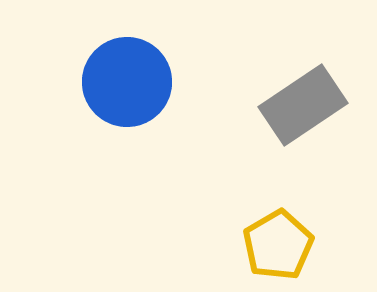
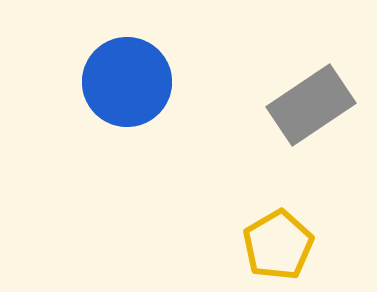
gray rectangle: moved 8 px right
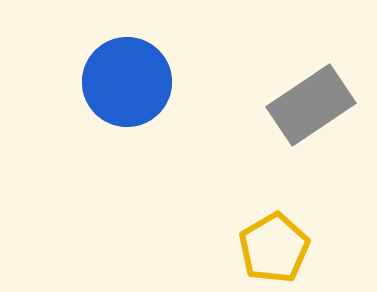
yellow pentagon: moved 4 px left, 3 px down
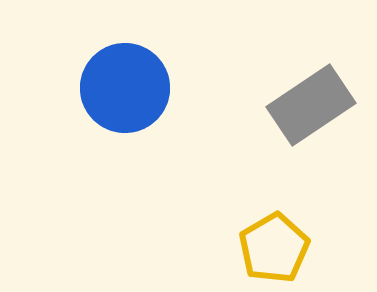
blue circle: moved 2 px left, 6 px down
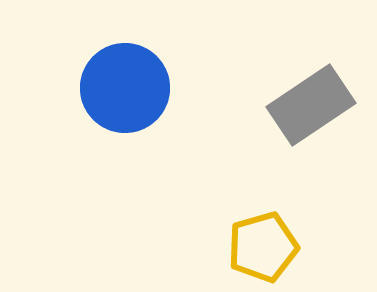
yellow pentagon: moved 11 px left, 1 px up; rotated 14 degrees clockwise
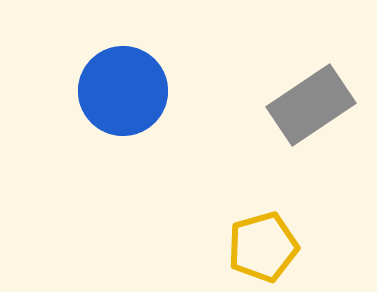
blue circle: moved 2 px left, 3 px down
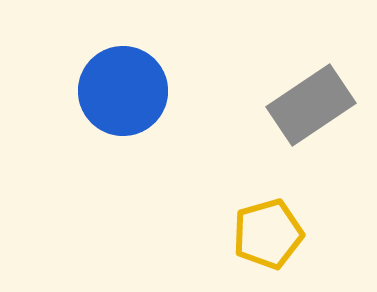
yellow pentagon: moved 5 px right, 13 px up
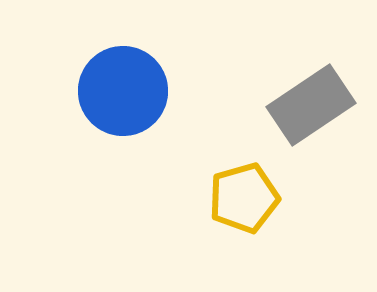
yellow pentagon: moved 24 px left, 36 px up
